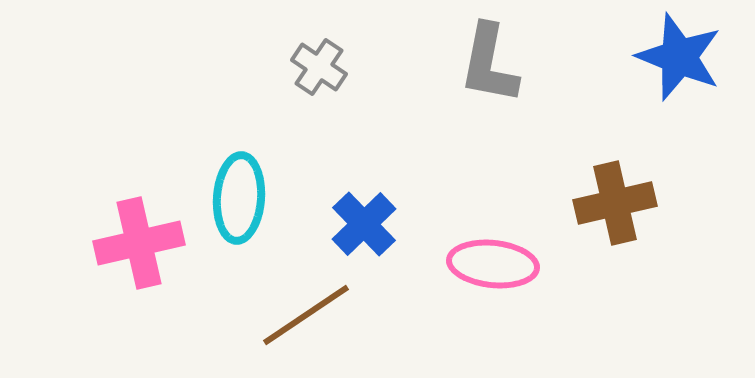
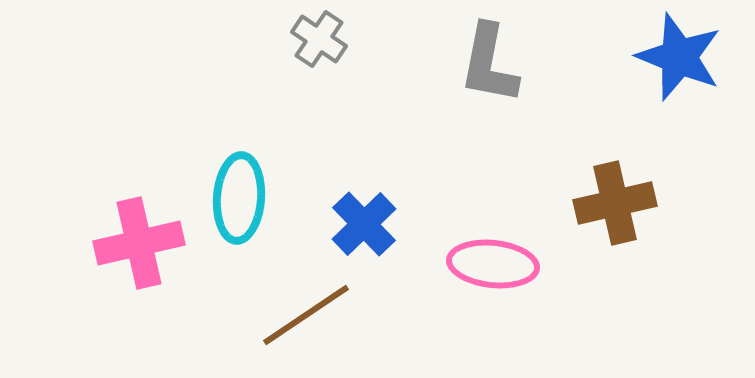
gray cross: moved 28 px up
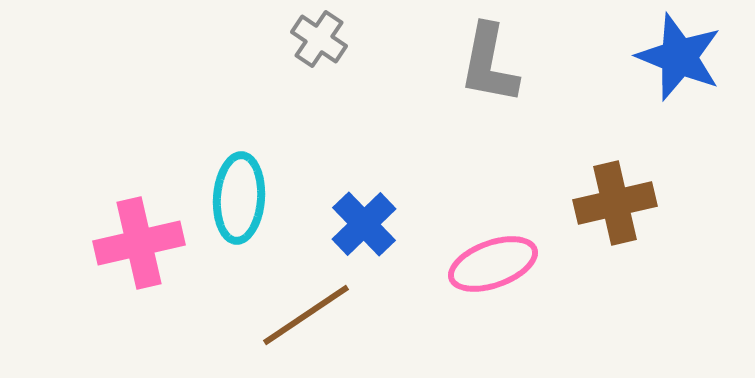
pink ellipse: rotated 26 degrees counterclockwise
